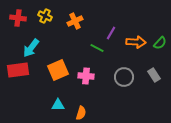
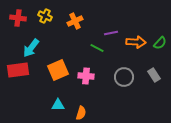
purple line: rotated 48 degrees clockwise
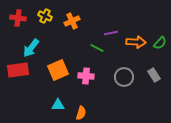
orange cross: moved 3 px left
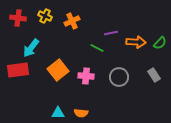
orange square: rotated 15 degrees counterclockwise
gray circle: moved 5 px left
cyan triangle: moved 8 px down
orange semicircle: rotated 80 degrees clockwise
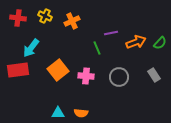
orange arrow: rotated 24 degrees counterclockwise
green line: rotated 40 degrees clockwise
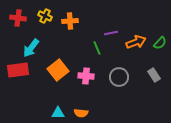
orange cross: moved 2 px left; rotated 21 degrees clockwise
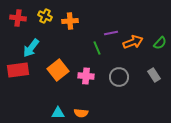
orange arrow: moved 3 px left
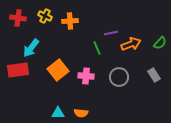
orange arrow: moved 2 px left, 2 px down
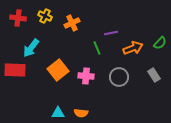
orange cross: moved 2 px right, 2 px down; rotated 21 degrees counterclockwise
orange arrow: moved 2 px right, 4 px down
red rectangle: moved 3 px left; rotated 10 degrees clockwise
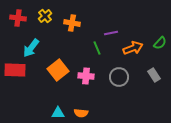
yellow cross: rotated 24 degrees clockwise
orange cross: rotated 35 degrees clockwise
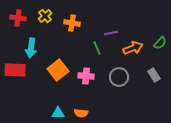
cyan arrow: rotated 30 degrees counterclockwise
